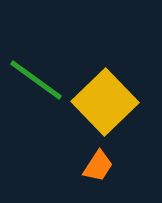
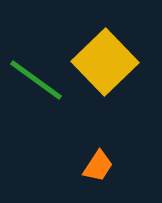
yellow square: moved 40 px up
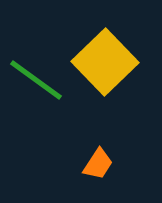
orange trapezoid: moved 2 px up
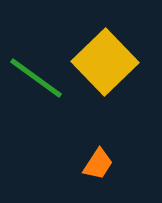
green line: moved 2 px up
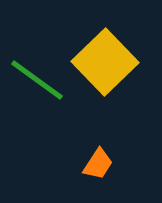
green line: moved 1 px right, 2 px down
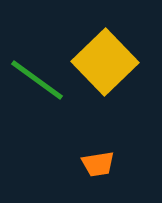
orange trapezoid: rotated 48 degrees clockwise
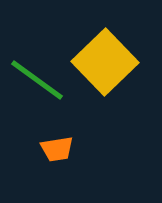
orange trapezoid: moved 41 px left, 15 px up
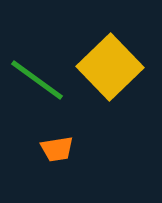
yellow square: moved 5 px right, 5 px down
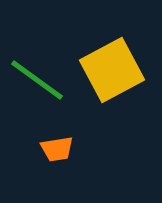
yellow square: moved 2 px right, 3 px down; rotated 16 degrees clockwise
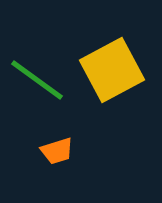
orange trapezoid: moved 2 px down; rotated 8 degrees counterclockwise
